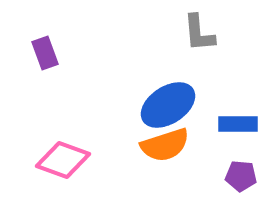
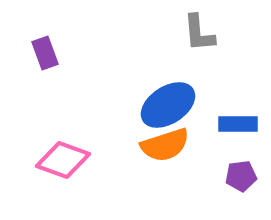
purple pentagon: rotated 12 degrees counterclockwise
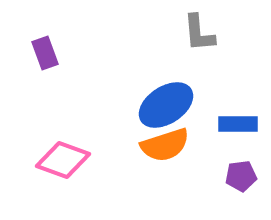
blue ellipse: moved 2 px left
